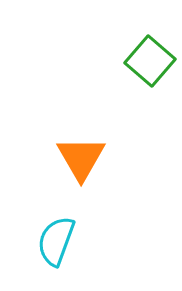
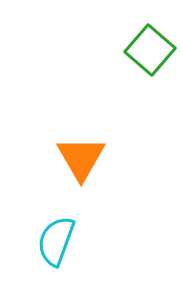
green square: moved 11 px up
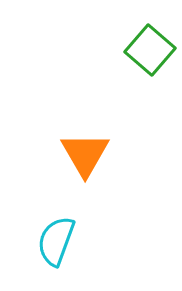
orange triangle: moved 4 px right, 4 px up
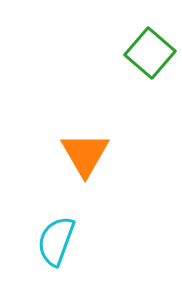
green square: moved 3 px down
